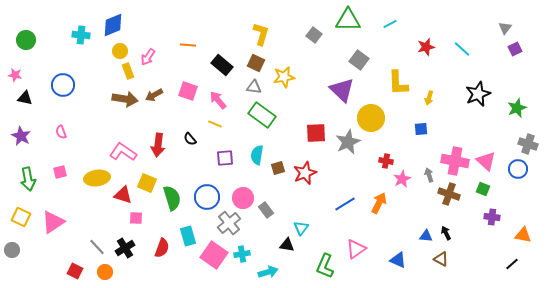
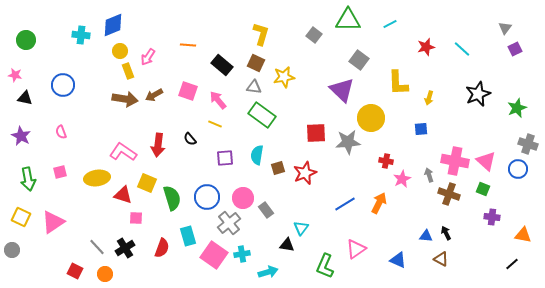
gray star at (348, 142): rotated 20 degrees clockwise
orange circle at (105, 272): moved 2 px down
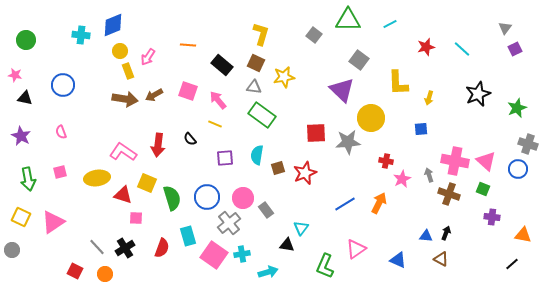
black arrow at (446, 233): rotated 48 degrees clockwise
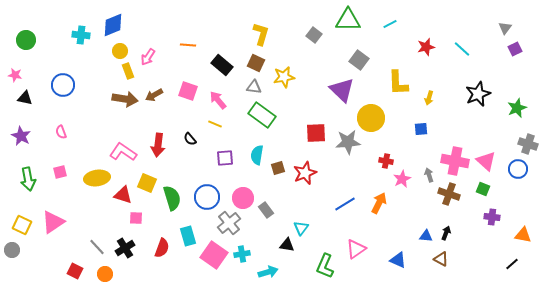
yellow square at (21, 217): moved 1 px right, 8 px down
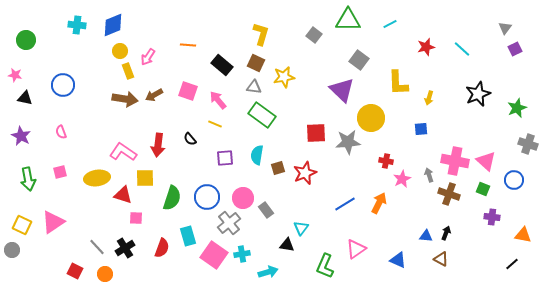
cyan cross at (81, 35): moved 4 px left, 10 px up
blue circle at (518, 169): moved 4 px left, 11 px down
yellow square at (147, 183): moved 2 px left, 5 px up; rotated 24 degrees counterclockwise
green semicircle at (172, 198): rotated 35 degrees clockwise
